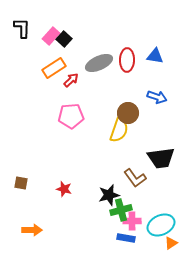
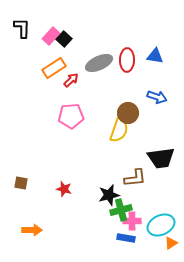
brown L-shape: rotated 60 degrees counterclockwise
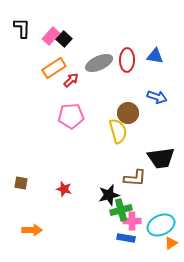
yellow semicircle: moved 1 px left, 1 px down; rotated 35 degrees counterclockwise
brown L-shape: rotated 10 degrees clockwise
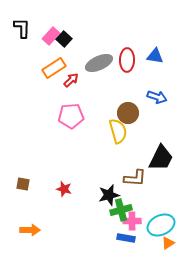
black trapezoid: rotated 56 degrees counterclockwise
brown square: moved 2 px right, 1 px down
orange arrow: moved 2 px left
orange triangle: moved 3 px left
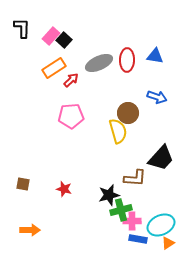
black square: moved 1 px down
black trapezoid: rotated 16 degrees clockwise
blue rectangle: moved 12 px right, 1 px down
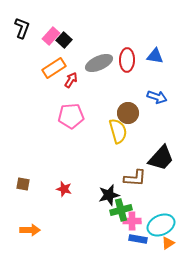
black L-shape: rotated 20 degrees clockwise
red arrow: rotated 14 degrees counterclockwise
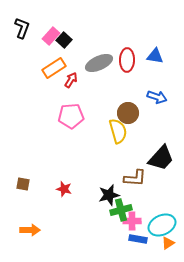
cyan ellipse: moved 1 px right
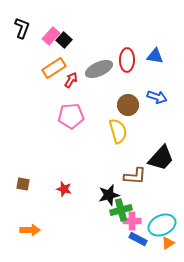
gray ellipse: moved 6 px down
brown circle: moved 8 px up
brown L-shape: moved 2 px up
blue rectangle: rotated 18 degrees clockwise
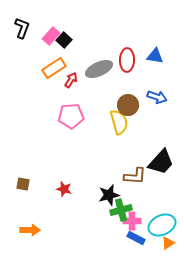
yellow semicircle: moved 1 px right, 9 px up
black trapezoid: moved 4 px down
blue rectangle: moved 2 px left, 1 px up
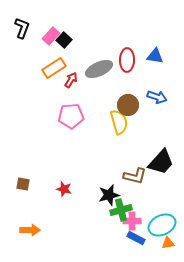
brown L-shape: rotated 10 degrees clockwise
orange triangle: rotated 24 degrees clockwise
